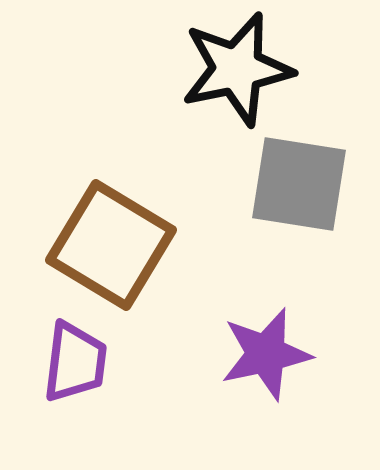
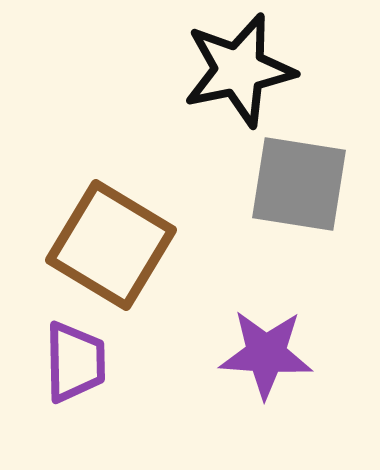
black star: moved 2 px right, 1 px down
purple star: rotated 16 degrees clockwise
purple trapezoid: rotated 8 degrees counterclockwise
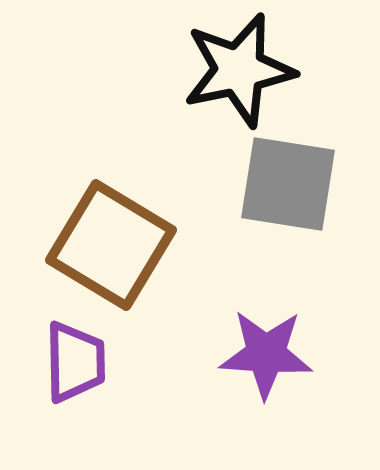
gray square: moved 11 px left
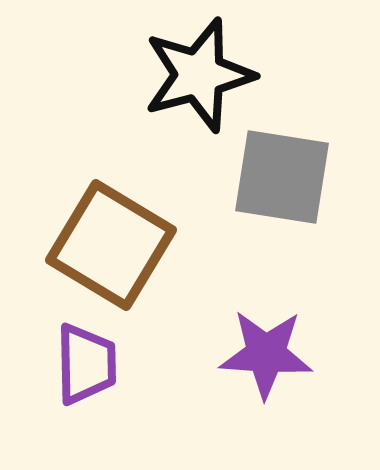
black star: moved 40 px left, 5 px down; rotated 3 degrees counterclockwise
gray square: moved 6 px left, 7 px up
purple trapezoid: moved 11 px right, 2 px down
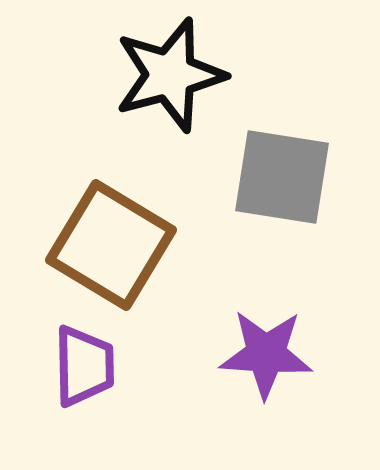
black star: moved 29 px left
purple trapezoid: moved 2 px left, 2 px down
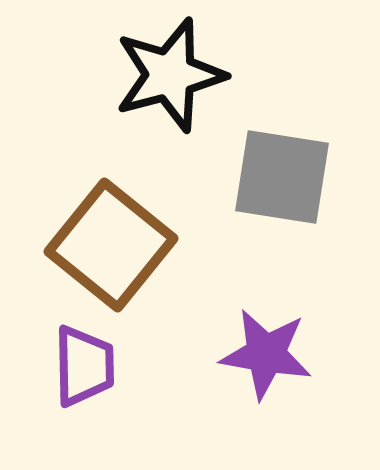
brown square: rotated 8 degrees clockwise
purple star: rotated 6 degrees clockwise
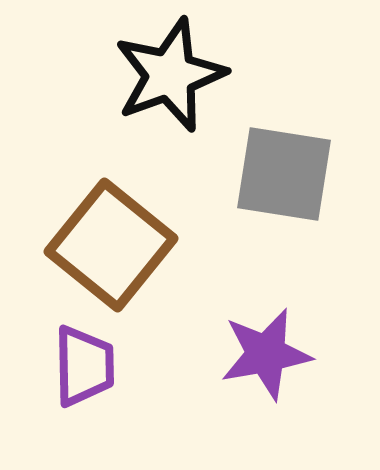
black star: rotated 5 degrees counterclockwise
gray square: moved 2 px right, 3 px up
purple star: rotated 20 degrees counterclockwise
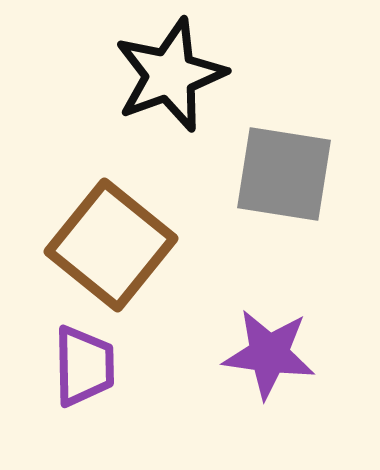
purple star: moved 3 px right; rotated 18 degrees clockwise
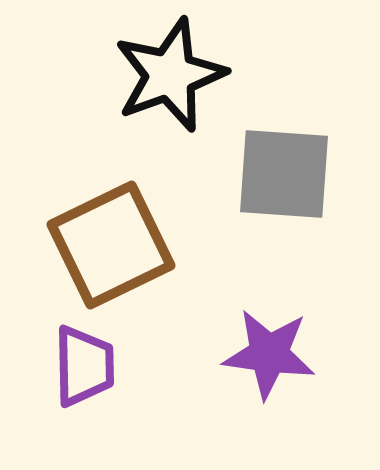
gray square: rotated 5 degrees counterclockwise
brown square: rotated 25 degrees clockwise
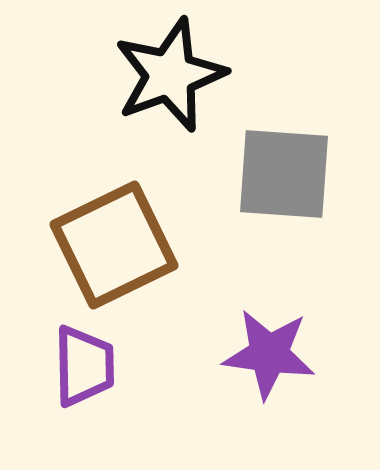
brown square: moved 3 px right
